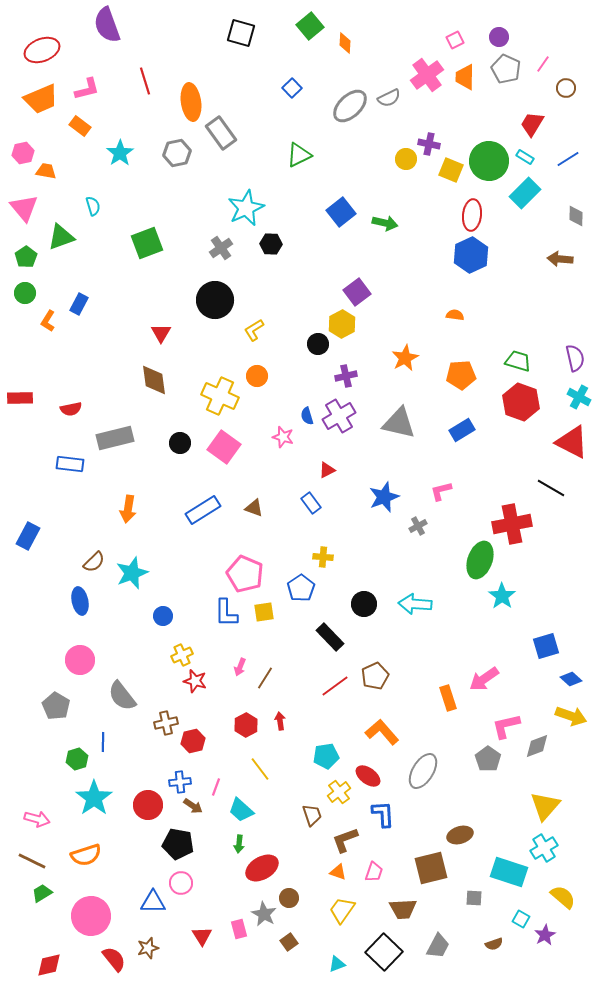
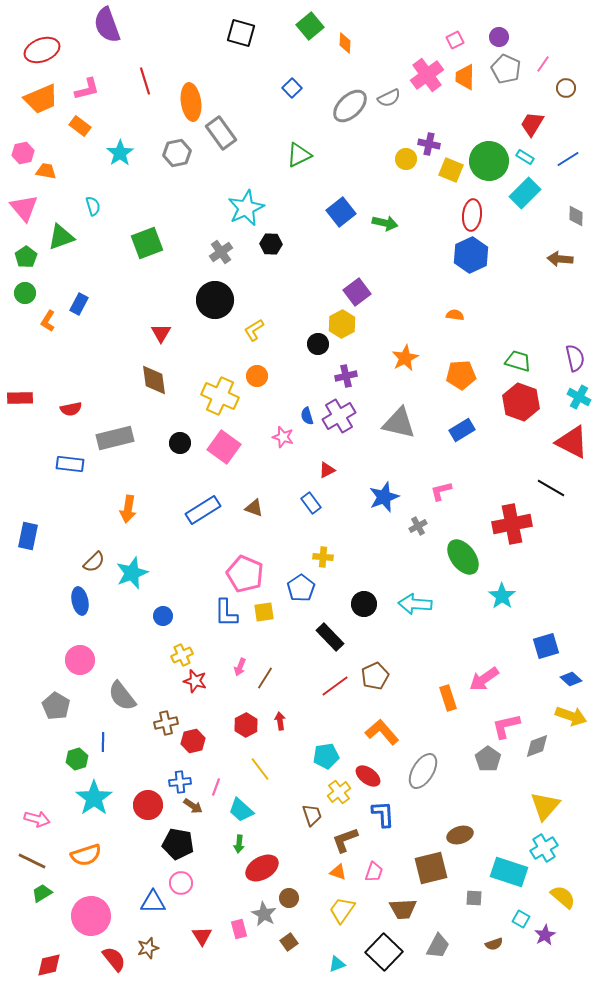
gray cross at (221, 248): moved 4 px down
blue rectangle at (28, 536): rotated 16 degrees counterclockwise
green ellipse at (480, 560): moved 17 px left, 3 px up; rotated 57 degrees counterclockwise
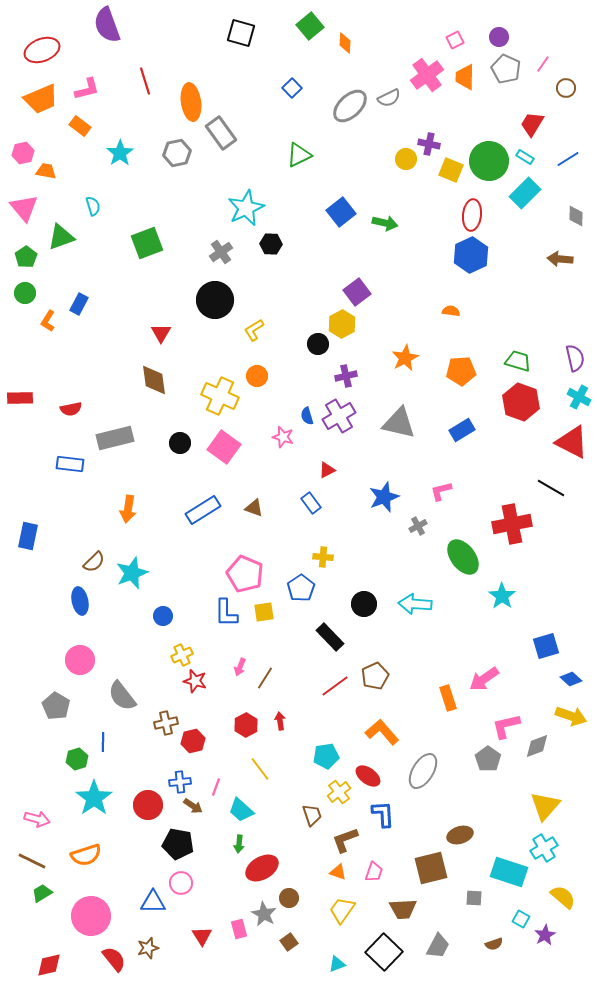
orange semicircle at (455, 315): moved 4 px left, 4 px up
orange pentagon at (461, 375): moved 4 px up
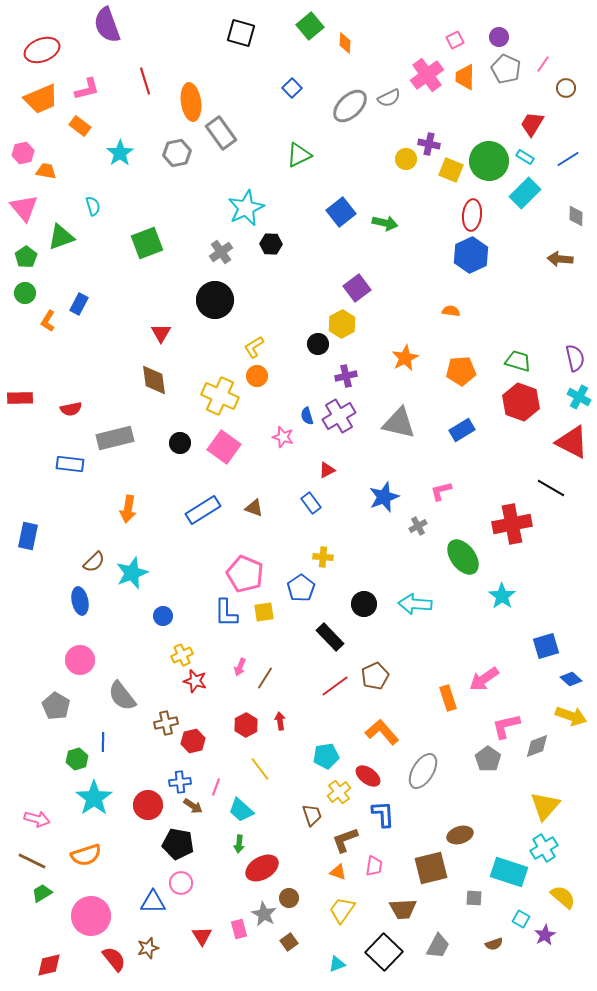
purple square at (357, 292): moved 4 px up
yellow L-shape at (254, 330): moved 17 px down
pink trapezoid at (374, 872): moved 6 px up; rotated 10 degrees counterclockwise
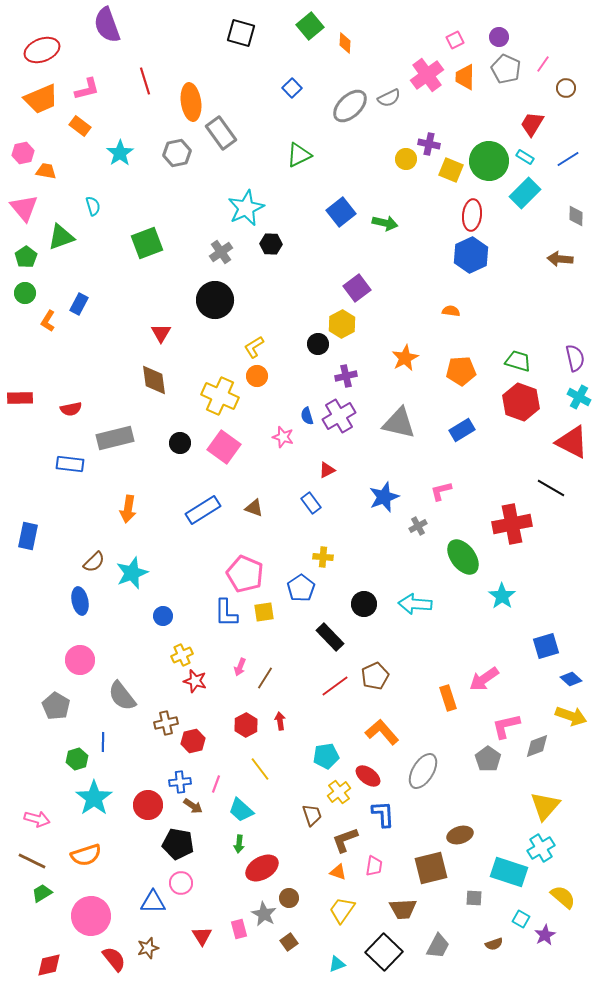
pink line at (216, 787): moved 3 px up
cyan cross at (544, 848): moved 3 px left
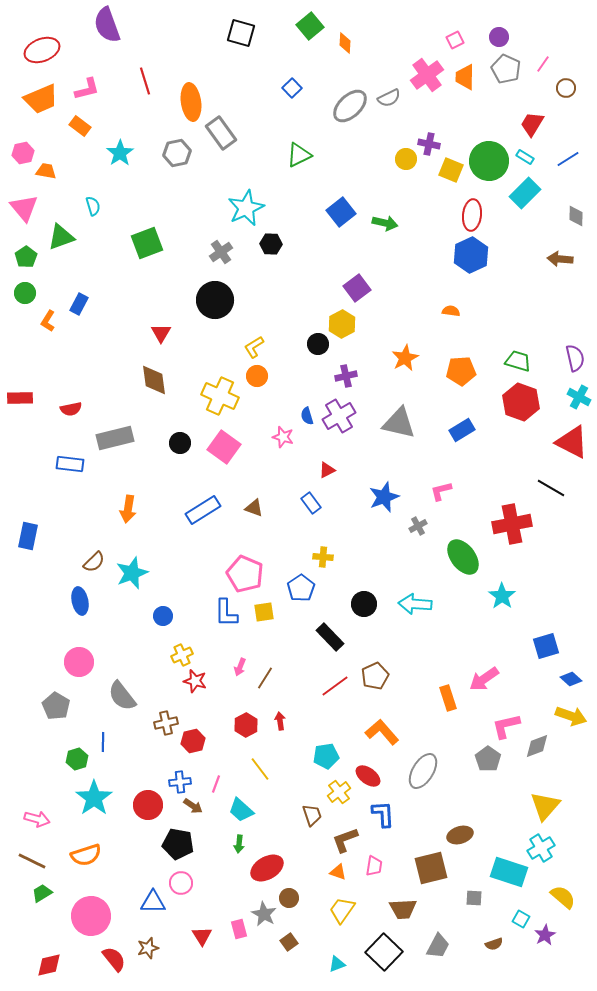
pink circle at (80, 660): moved 1 px left, 2 px down
red ellipse at (262, 868): moved 5 px right
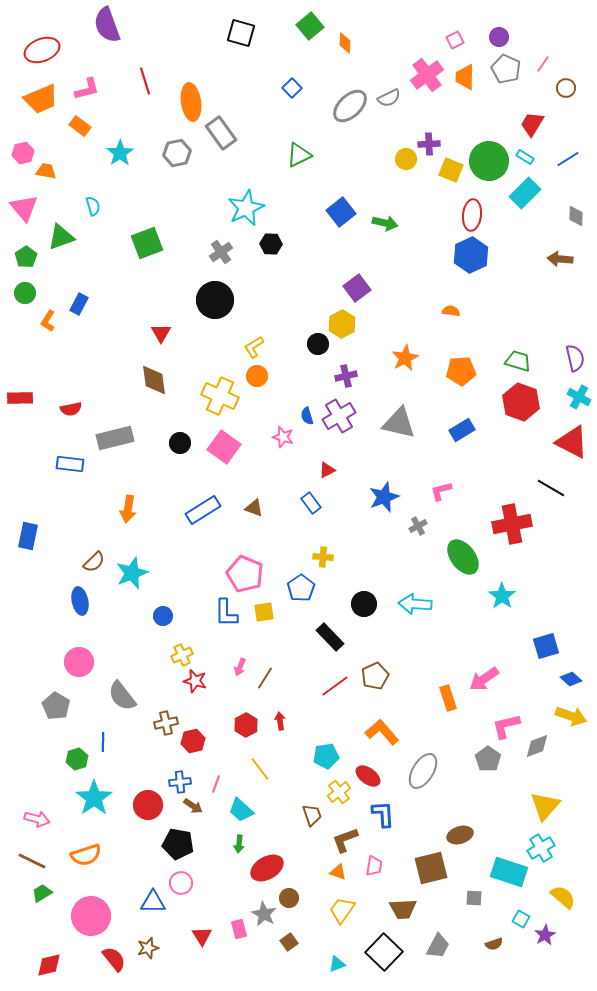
purple cross at (429, 144): rotated 15 degrees counterclockwise
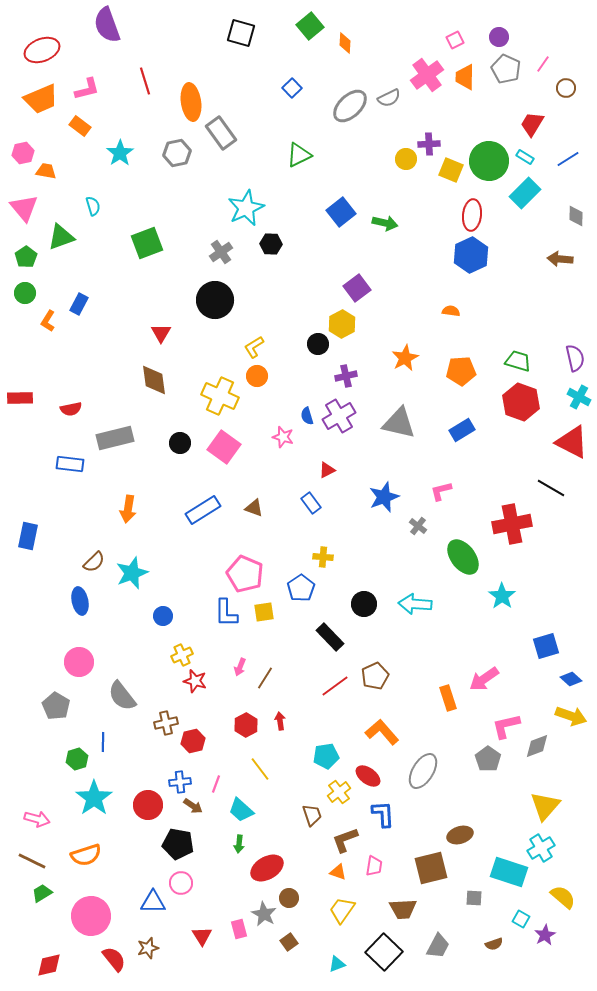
gray cross at (418, 526): rotated 24 degrees counterclockwise
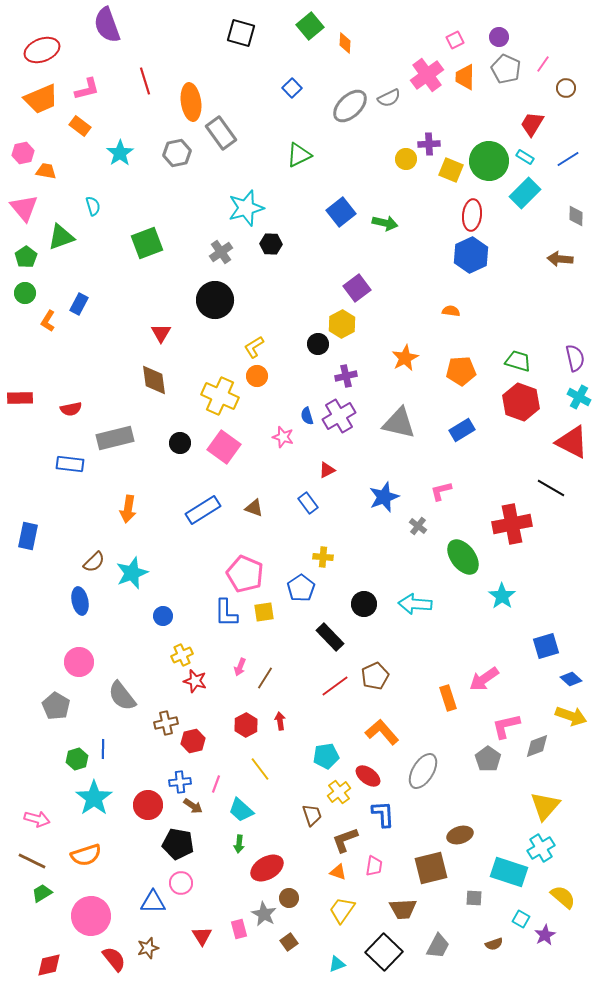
cyan star at (246, 208): rotated 9 degrees clockwise
blue rectangle at (311, 503): moved 3 px left
blue line at (103, 742): moved 7 px down
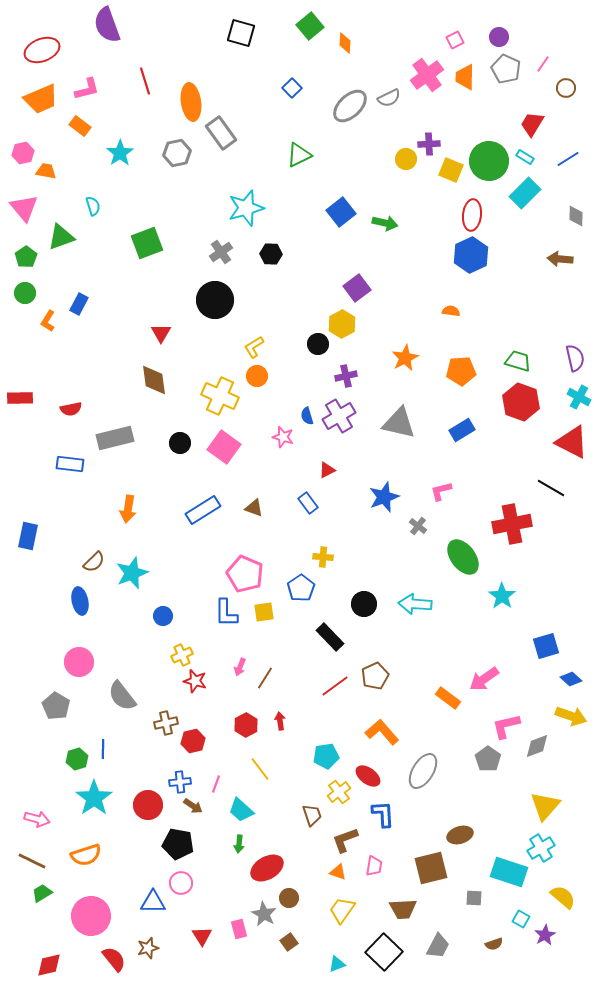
black hexagon at (271, 244): moved 10 px down
orange rectangle at (448, 698): rotated 35 degrees counterclockwise
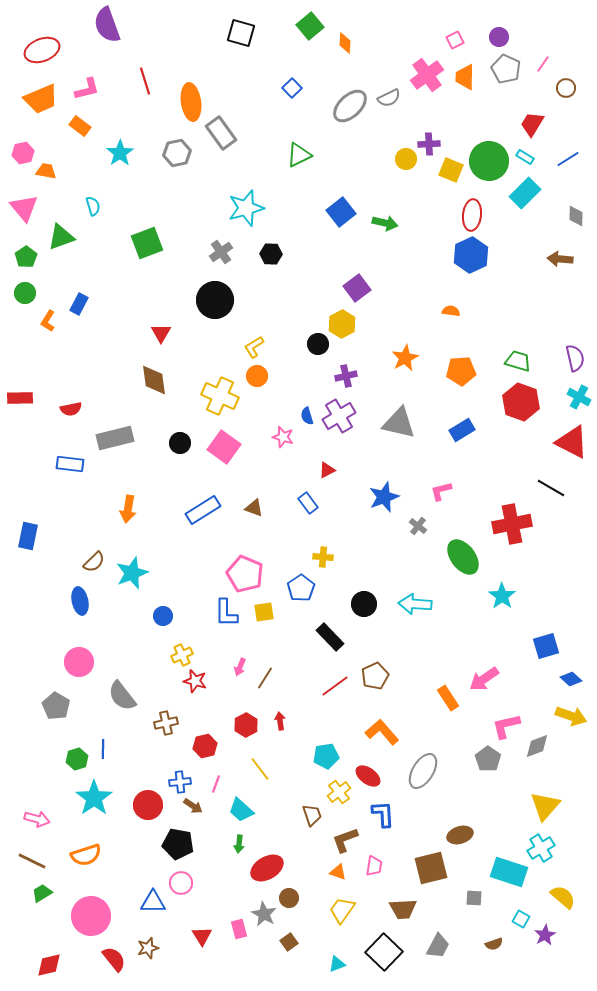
orange rectangle at (448, 698): rotated 20 degrees clockwise
red hexagon at (193, 741): moved 12 px right, 5 px down
